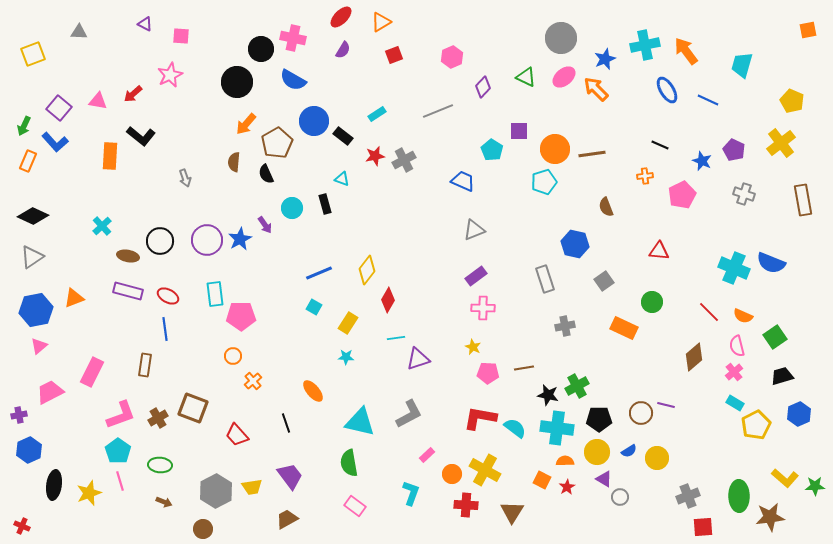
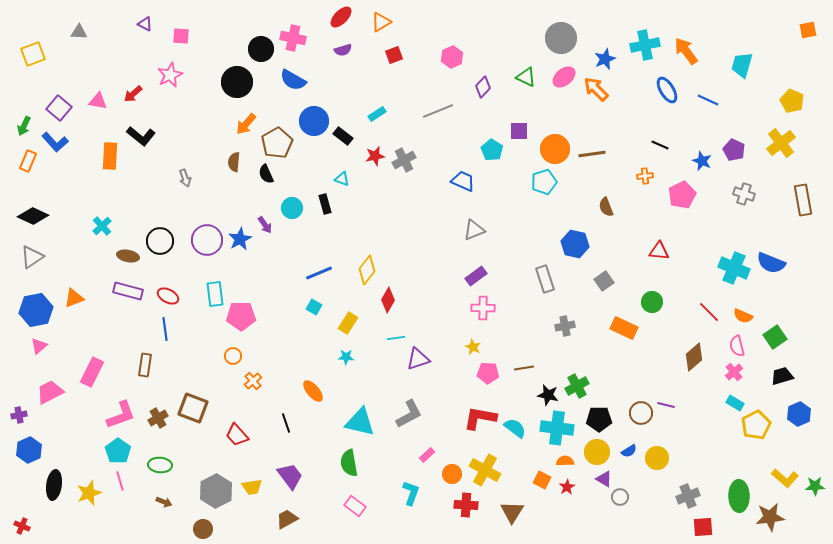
purple semicircle at (343, 50): rotated 42 degrees clockwise
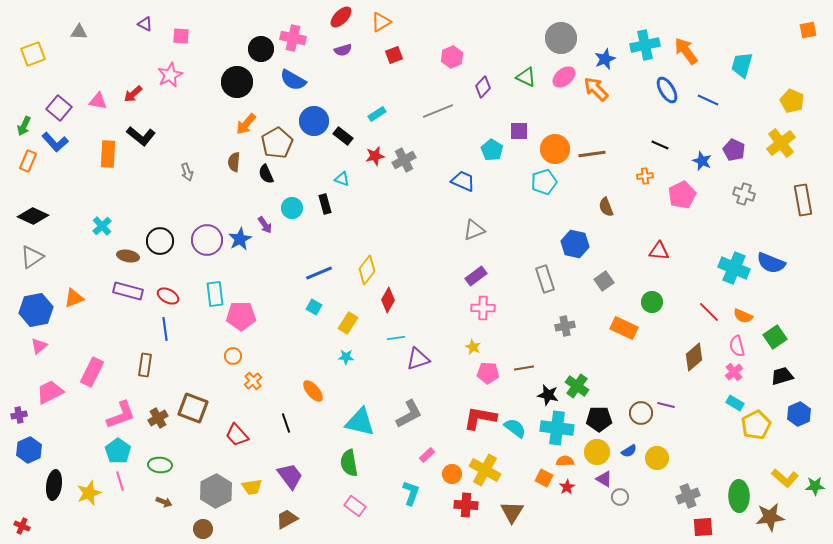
orange rectangle at (110, 156): moved 2 px left, 2 px up
gray arrow at (185, 178): moved 2 px right, 6 px up
green cross at (577, 386): rotated 25 degrees counterclockwise
orange square at (542, 480): moved 2 px right, 2 px up
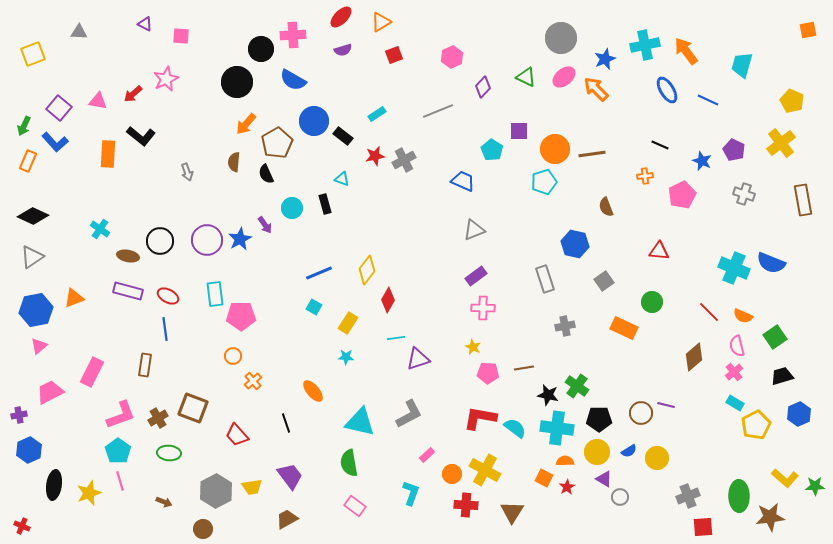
pink cross at (293, 38): moved 3 px up; rotated 15 degrees counterclockwise
pink star at (170, 75): moved 4 px left, 4 px down
cyan cross at (102, 226): moved 2 px left, 3 px down; rotated 12 degrees counterclockwise
green ellipse at (160, 465): moved 9 px right, 12 px up
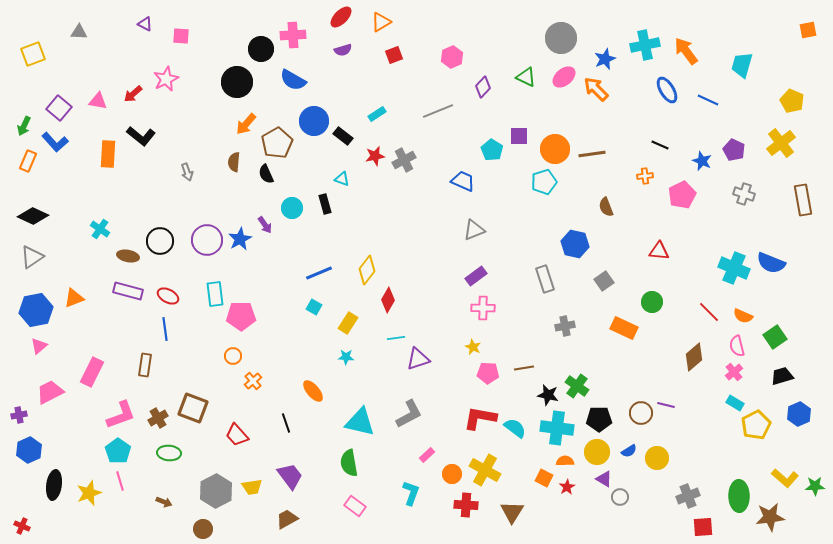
purple square at (519, 131): moved 5 px down
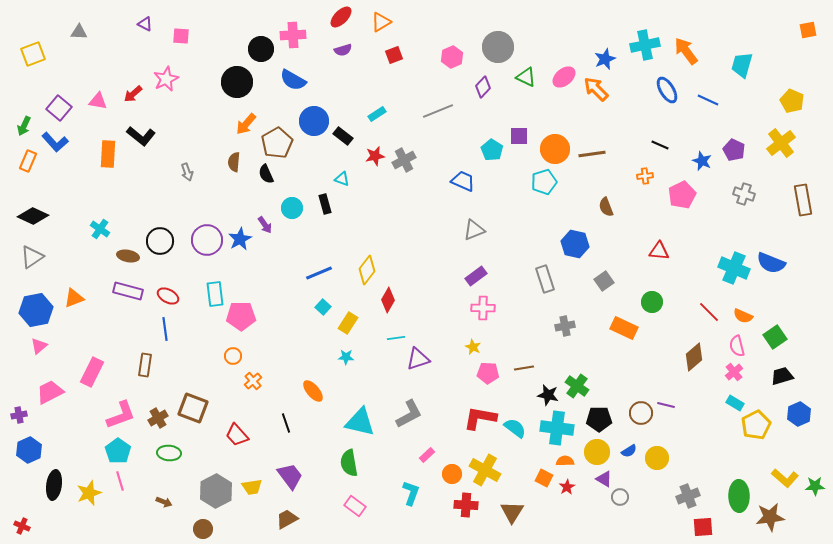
gray circle at (561, 38): moved 63 px left, 9 px down
cyan square at (314, 307): moved 9 px right; rotated 14 degrees clockwise
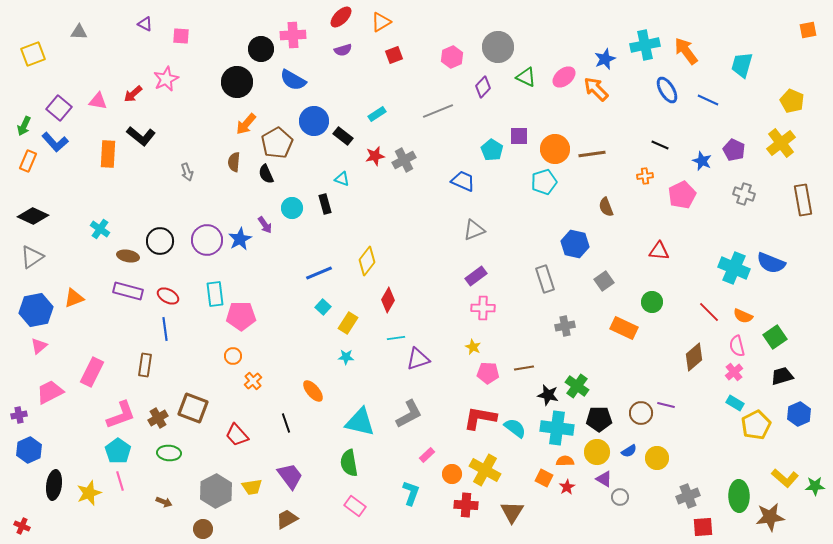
yellow diamond at (367, 270): moved 9 px up
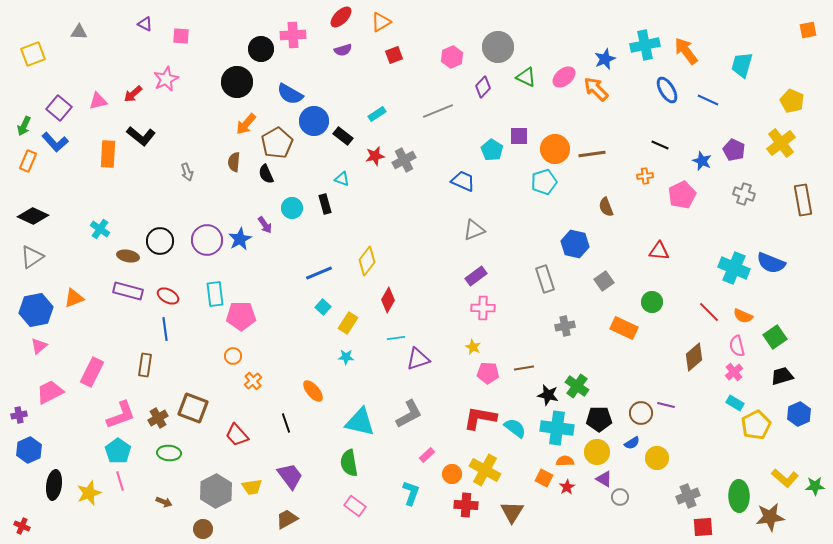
blue semicircle at (293, 80): moved 3 px left, 14 px down
pink triangle at (98, 101): rotated 24 degrees counterclockwise
blue semicircle at (629, 451): moved 3 px right, 8 px up
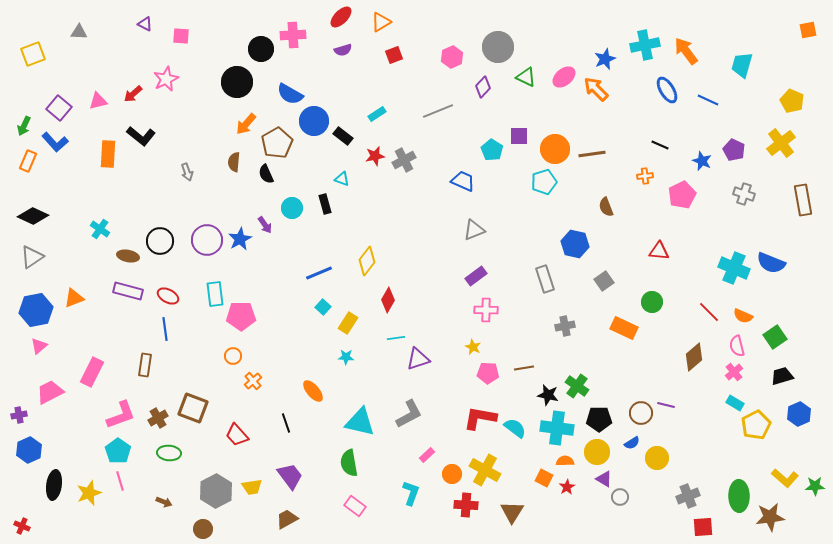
pink cross at (483, 308): moved 3 px right, 2 px down
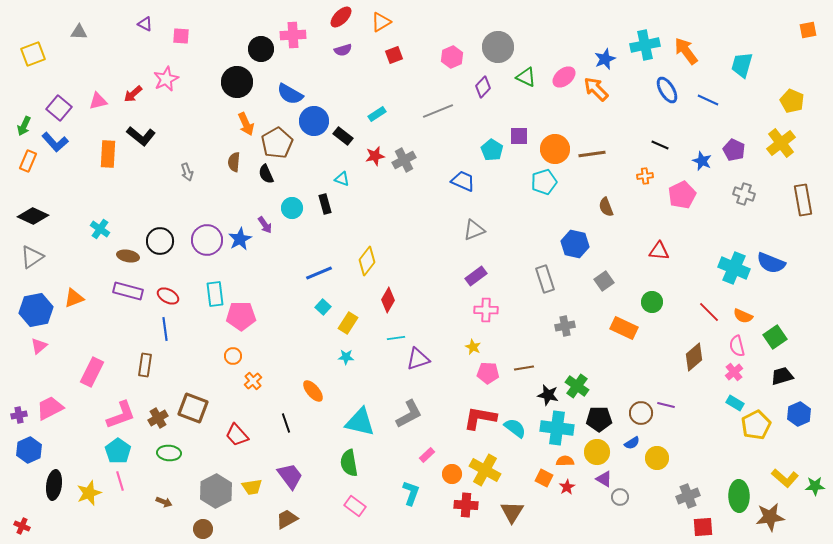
orange arrow at (246, 124): rotated 65 degrees counterclockwise
pink trapezoid at (50, 392): moved 16 px down
